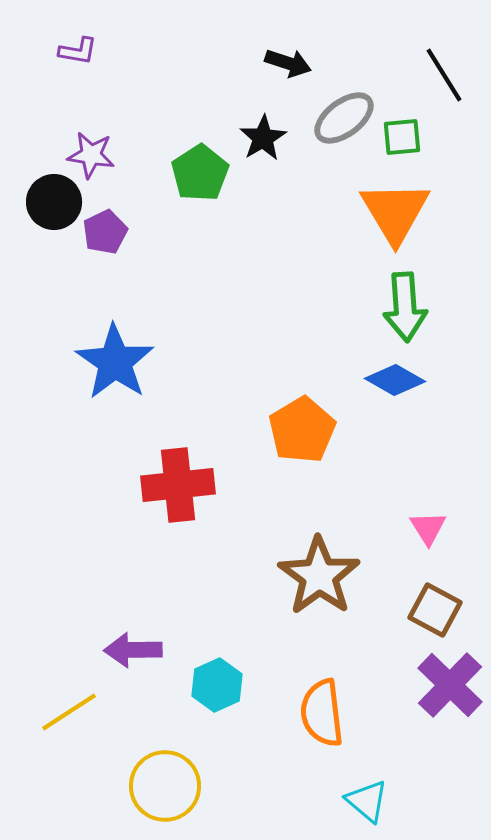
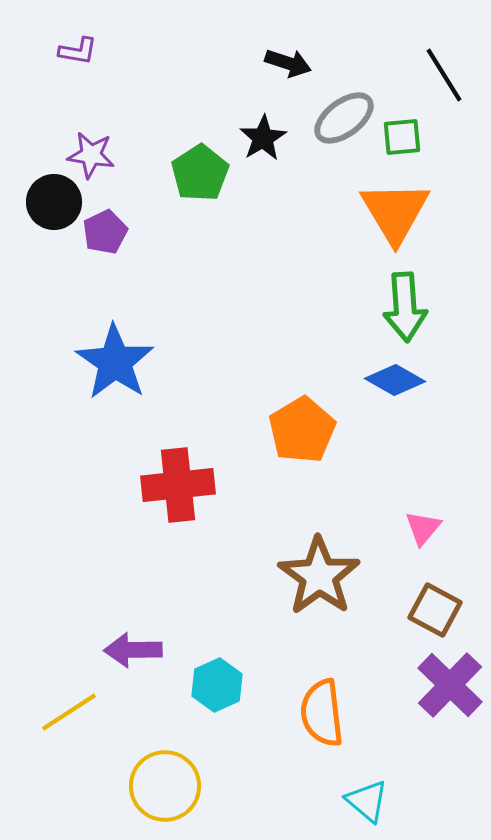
pink triangle: moved 5 px left; rotated 12 degrees clockwise
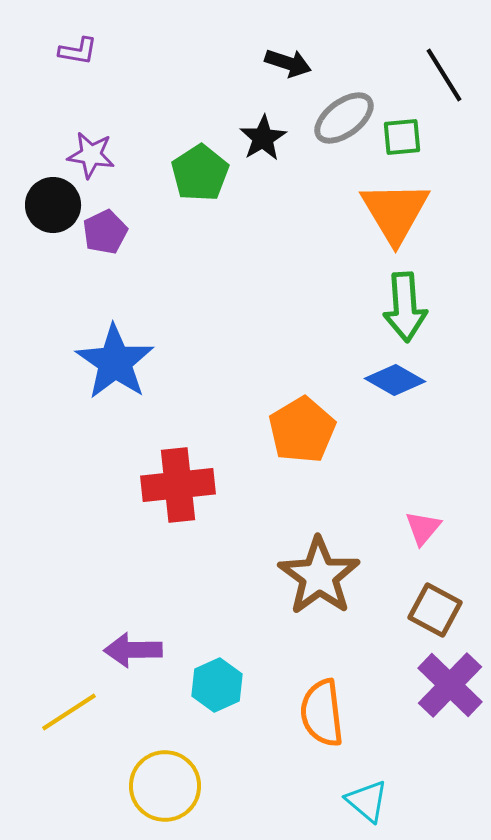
black circle: moved 1 px left, 3 px down
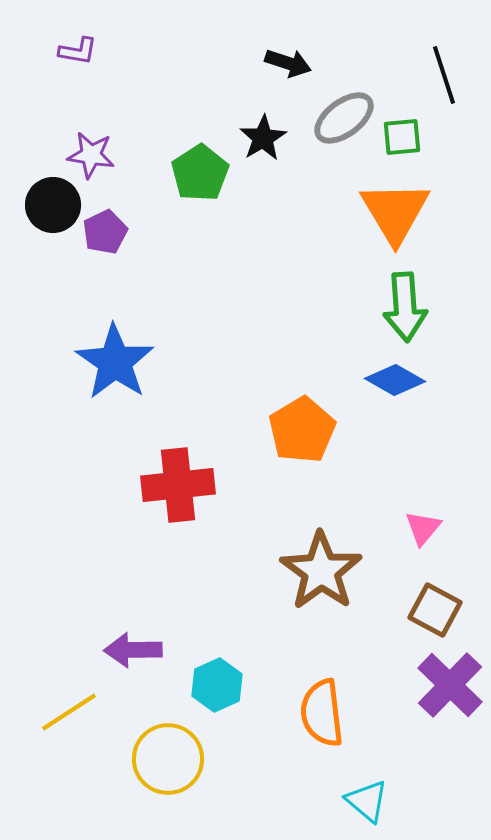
black line: rotated 14 degrees clockwise
brown star: moved 2 px right, 5 px up
yellow circle: moved 3 px right, 27 px up
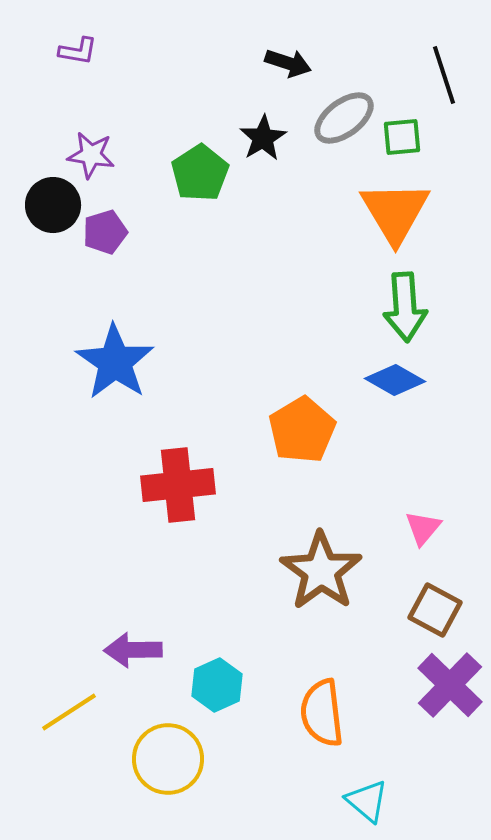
purple pentagon: rotated 9 degrees clockwise
